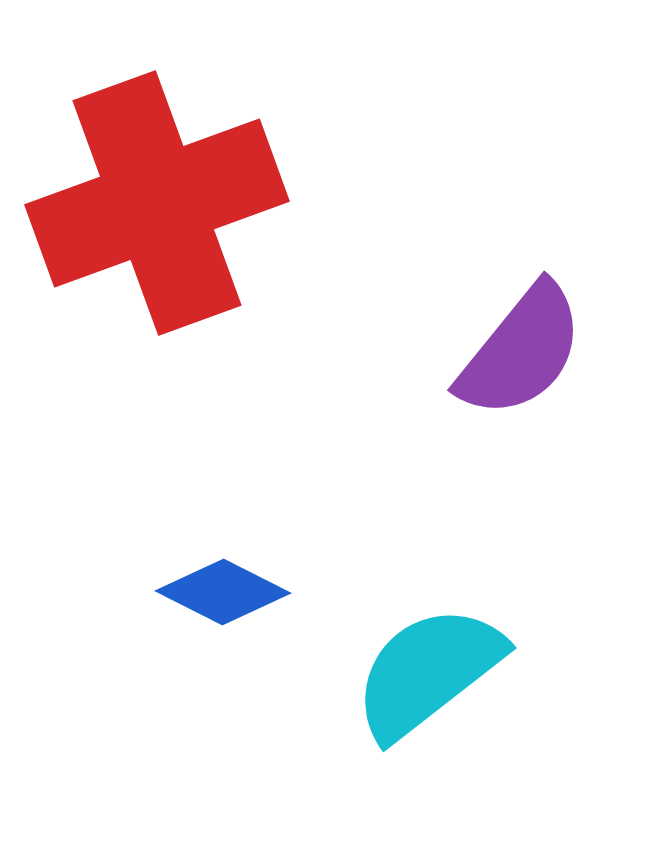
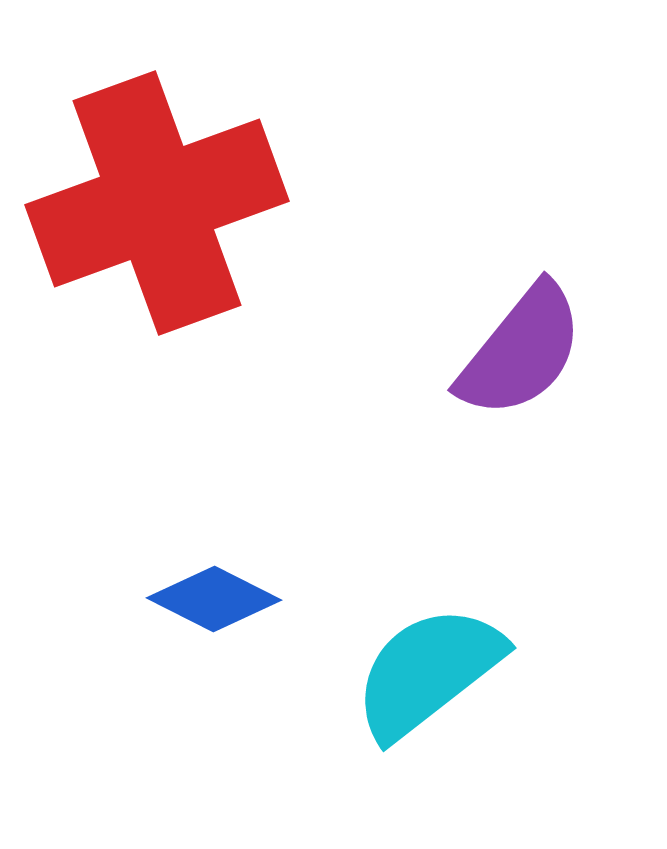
blue diamond: moved 9 px left, 7 px down
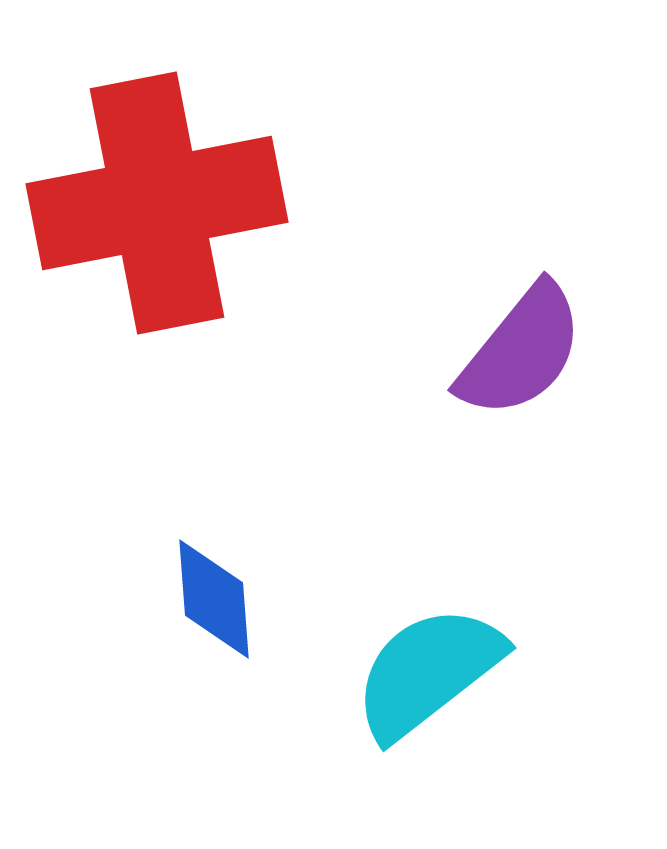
red cross: rotated 9 degrees clockwise
blue diamond: rotated 59 degrees clockwise
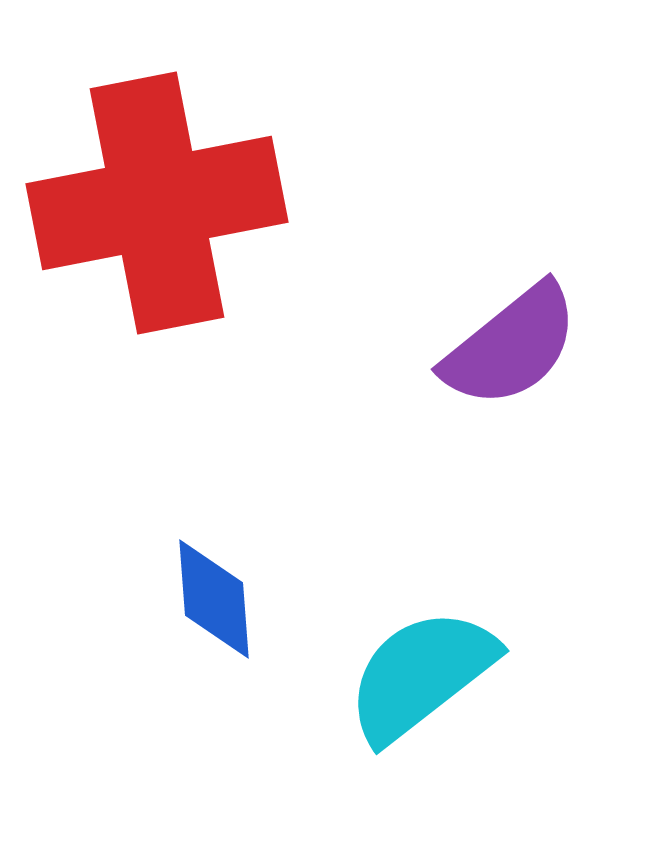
purple semicircle: moved 10 px left, 5 px up; rotated 12 degrees clockwise
cyan semicircle: moved 7 px left, 3 px down
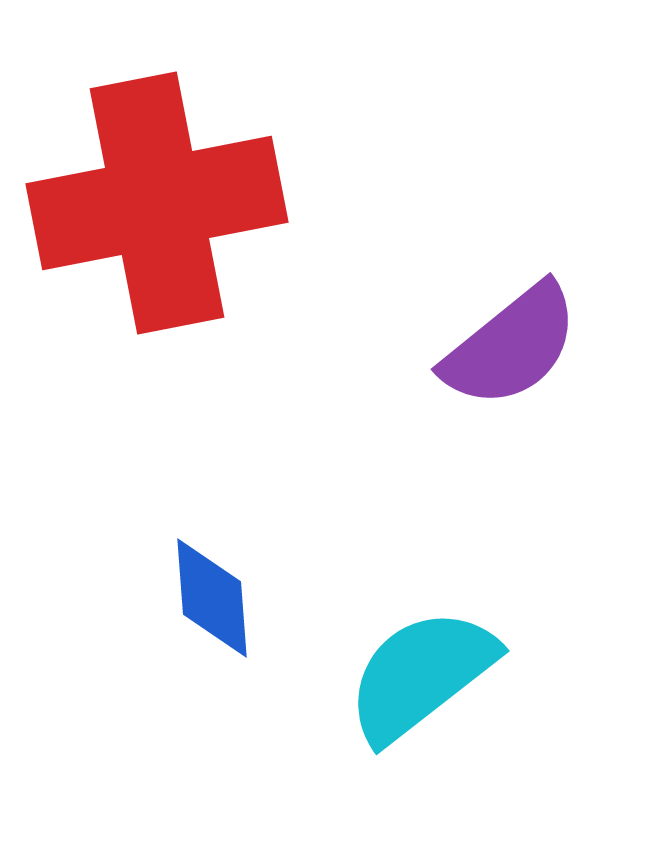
blue diamond: moved 2 px left, 1 px up
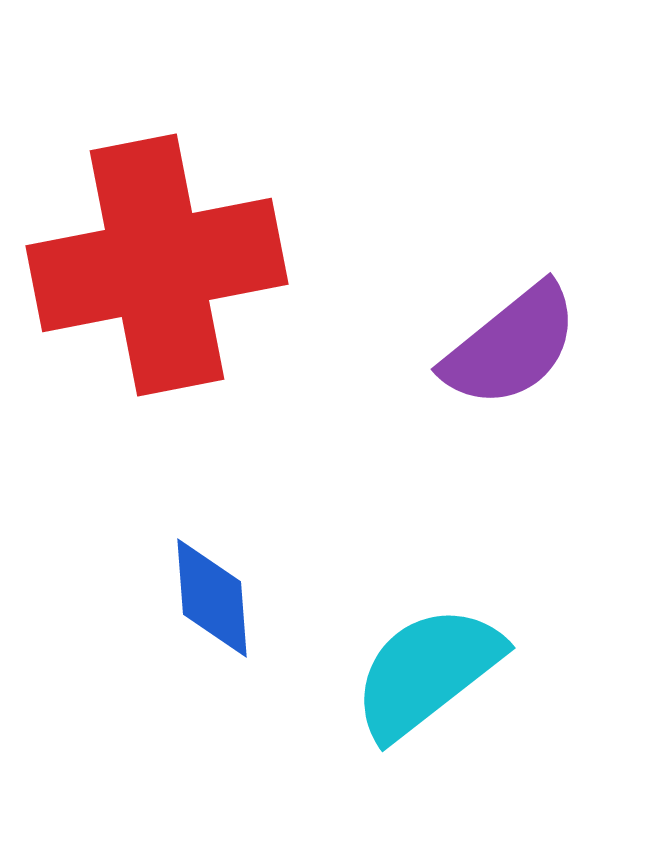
red cross: moved 62 px down
cyan semicircle: moved 6 px right, 3 px up
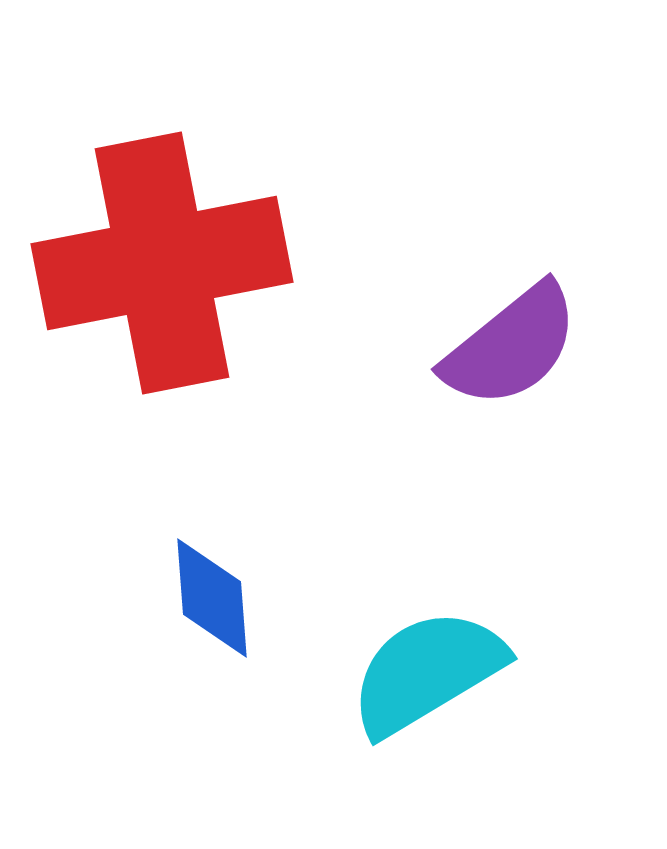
red cross: moved 5 px right, 2 px up
cyan semicircle: rotated 7 degrees clockwise
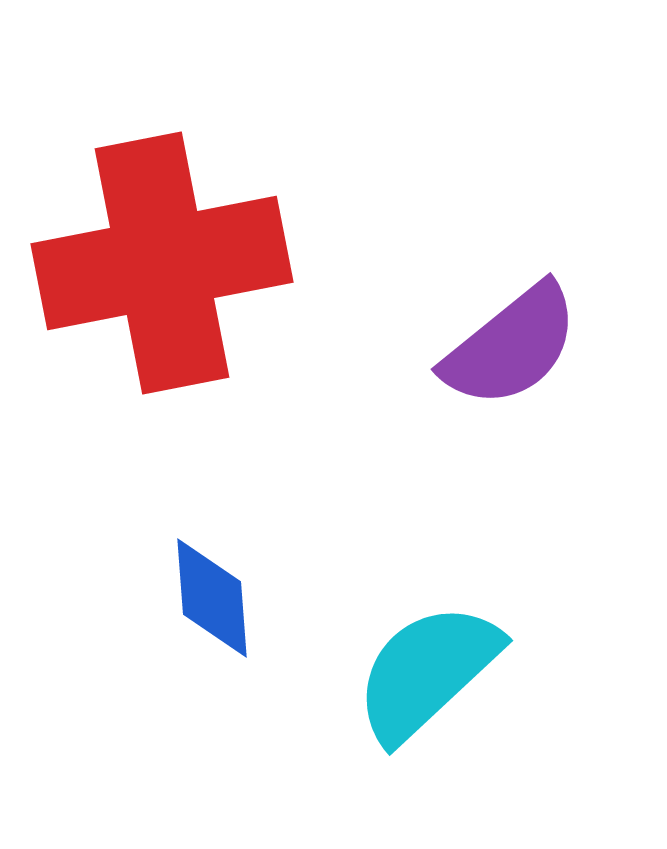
cyan semicircle: rotated 12 degrees counterclockwise
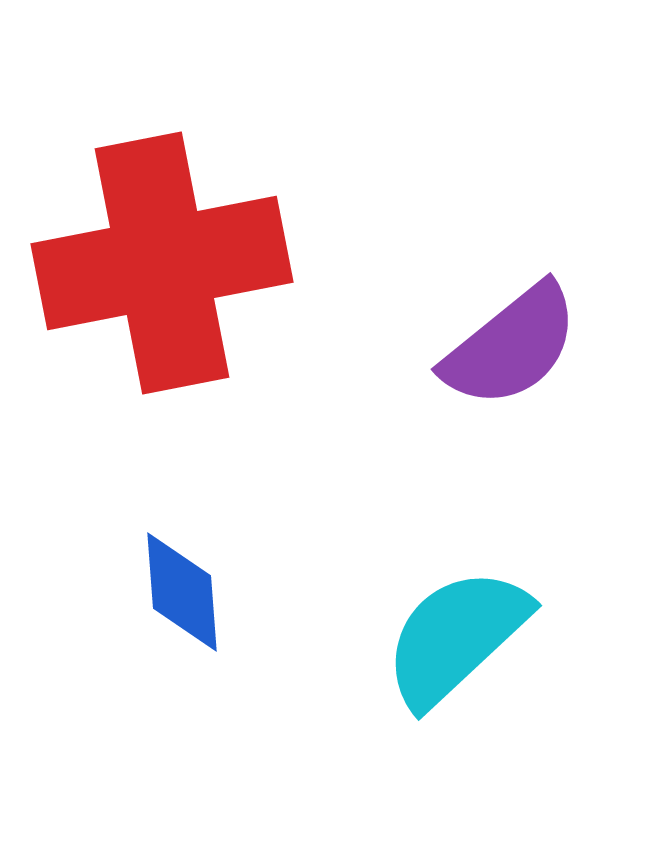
blue diamond: moved 30 px left, 6 px up
cyan semicircle: moved 29 px right, 35 px up
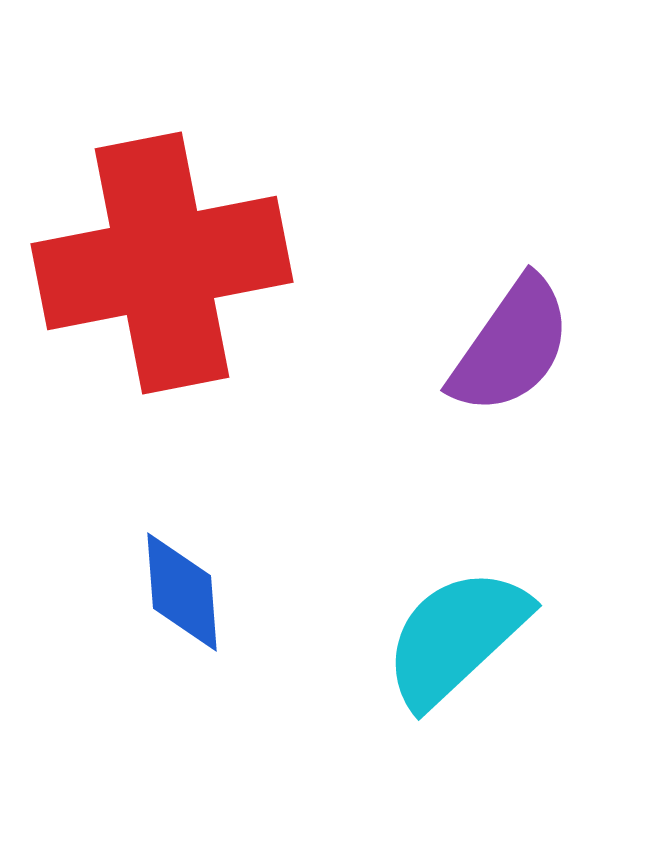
purple semicircle: rotated 16 degrees counterclockwise
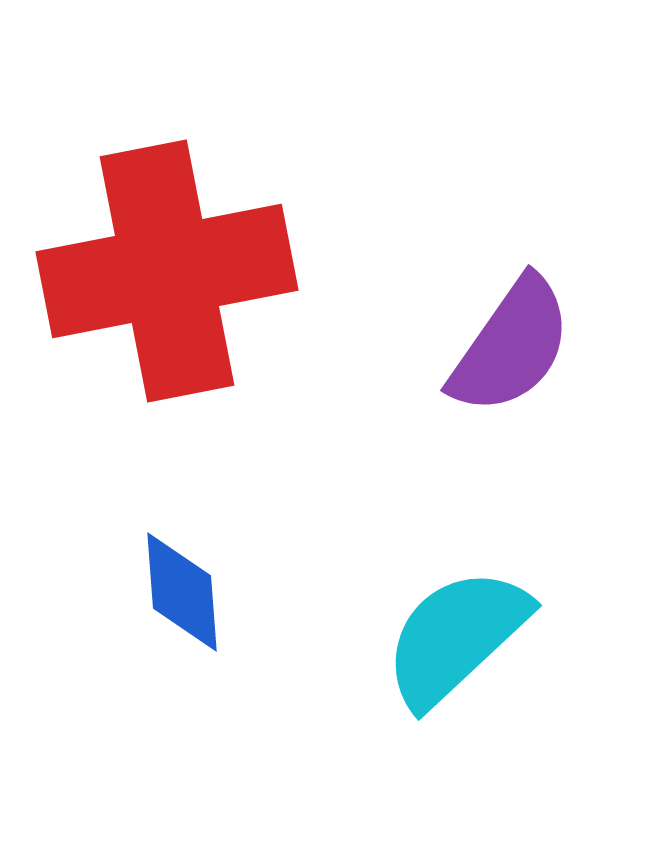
red cross: moved 5 px right, 8 px down
